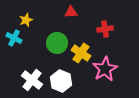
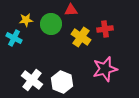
red triangle: moved 2 px up
yellow star: rotated 16 degrees clockwise
green circle: moved 6 px left, 19 px up
yellow cross: moved 16 px up
pink star: rotated 15 degrees clockwise
white hexagon: moved 1 px right, 1 px down
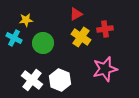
red triangle: moved 5 px right, 4 px down; rotated 24 degrees counterclockwise
green circle: moved 8 px left, 19 px down
white hexagon: moved 2 px left, 2 px up
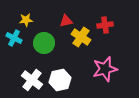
red triangle: moved 10 px left, 7 px down; rotated 16 degrees clockwise
red cross: moved 4 px up
green circle: moved 1 px right
white hexagon: rotated 25 degrees clockwise
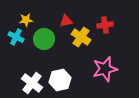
cyan cross: moved 2 px right, 1 px up
green circle: moved 4 px up
white cross: moved 3 px down
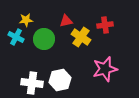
white cross: rotated 30 degrees counterclockwise
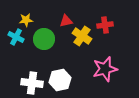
yellow cross: moved 1 px right, 1 px up
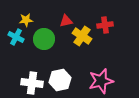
pink star: moved 4 px left, 12 px down
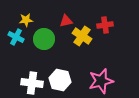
white hexagon: rotated 25 degrees clockwise
